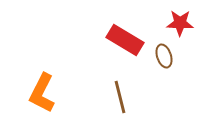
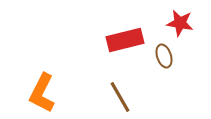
red star: rotated 8 degrees clockwise
red rectangle: rotated 45 degrees counterclockwise
brown line: rotated 16 degrees counterclockwise
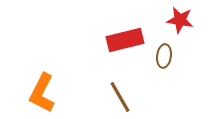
red star: moved 3 px up
brown ellipse: rotated 25 degrees clockwise
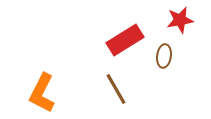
red star: rotated 20 degrees counterclockwise
red rectangle: rotated 18 degrees counterclockwise
brown line: moved 4 px left, 8 px up
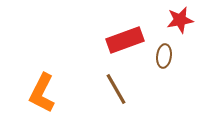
red rectangle: rotated 12 degrees clockwise
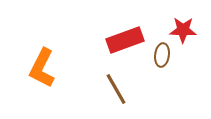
red star: moved 3 px right, 10 px down; rotated 12 degrees clockwise
brown ellipse: moved 2 px left, 1 px up
orange L-shape: moved 25 px up
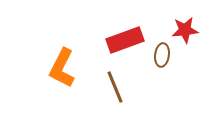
red star: moved 2 px right; rotated 8 degrees counterclockwise
orange L-shape: moved 20 px right
brown line: moved 1 px left, 2 px up; rotated 8 degrees clockwise
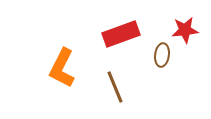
red rectangle: moved 4 px left, 6 px up
